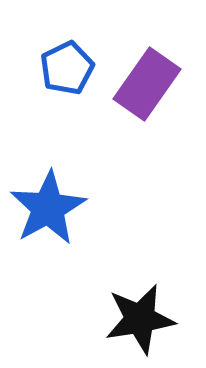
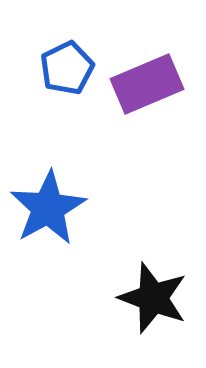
purple rectangle: rotated 32 degrees clockwise
black star: moved 13 px right, 21 px up; rotated 30 degrees clockwise
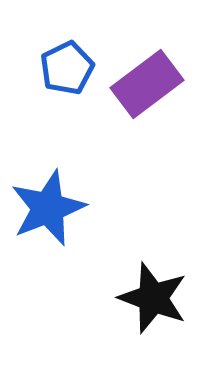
purple rectangle: rotated 14 degrees counterclockwise
blue star: rotated 8 degrees clockwise
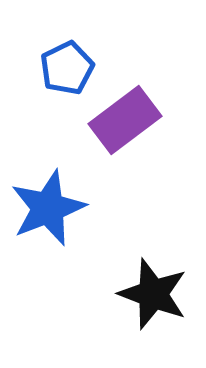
purple rectangle: moved 22 px left, 36 px down
black star: moved 4 px up
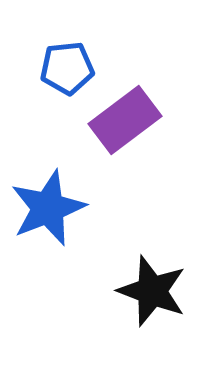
blue pentagon: rotated 20 degrees clockwise
black star: moved 1 px left, 3 px up
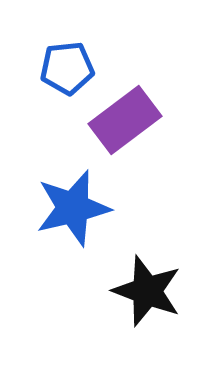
blue star: moved 25 px right; rotated 8 degrees clockwise
black star: moved 5 px left
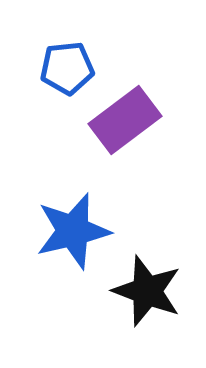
blue star: moved 23 px down
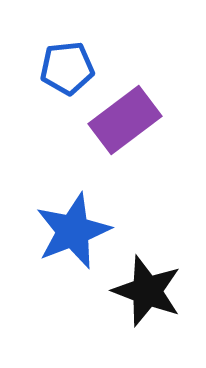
blue star: rotated 8 degrees counterclockwise
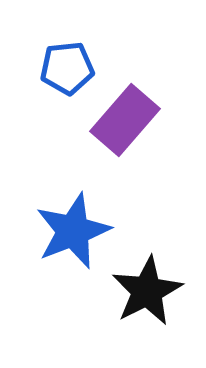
purple rectangle: rotated 12 degrees counterclockwise
black star: rotated 24 degrees clockwise
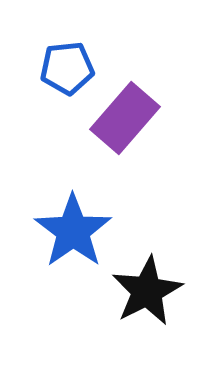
purple rectangle: moved 2 px up
blue star: rotated 14 degrees counterclockwise
